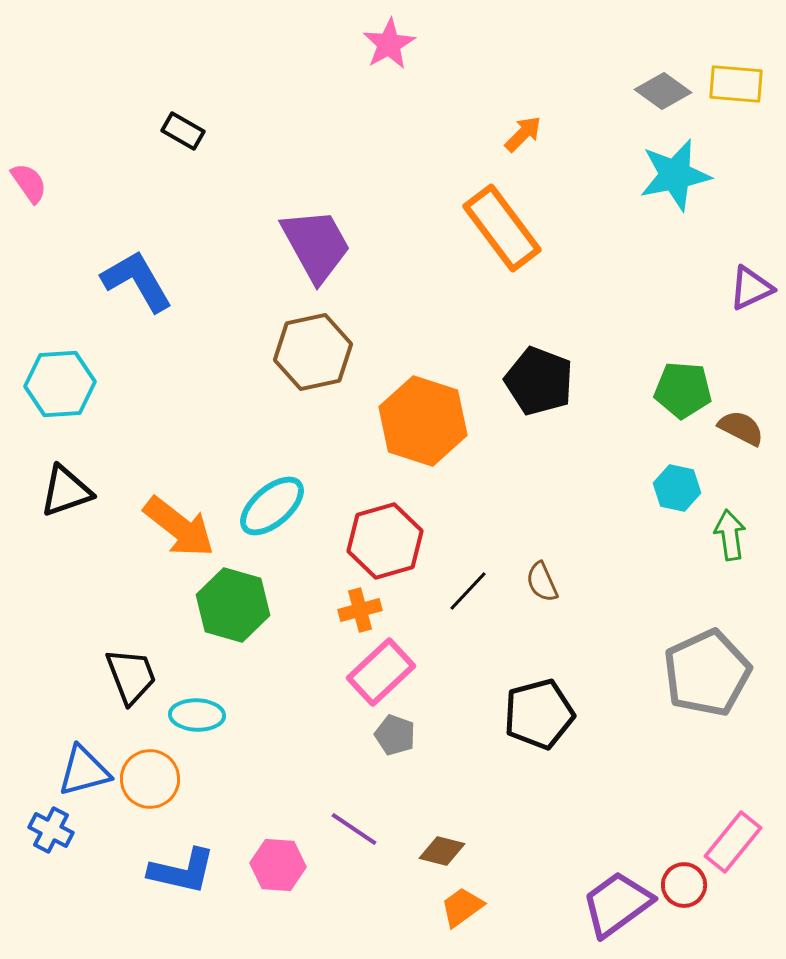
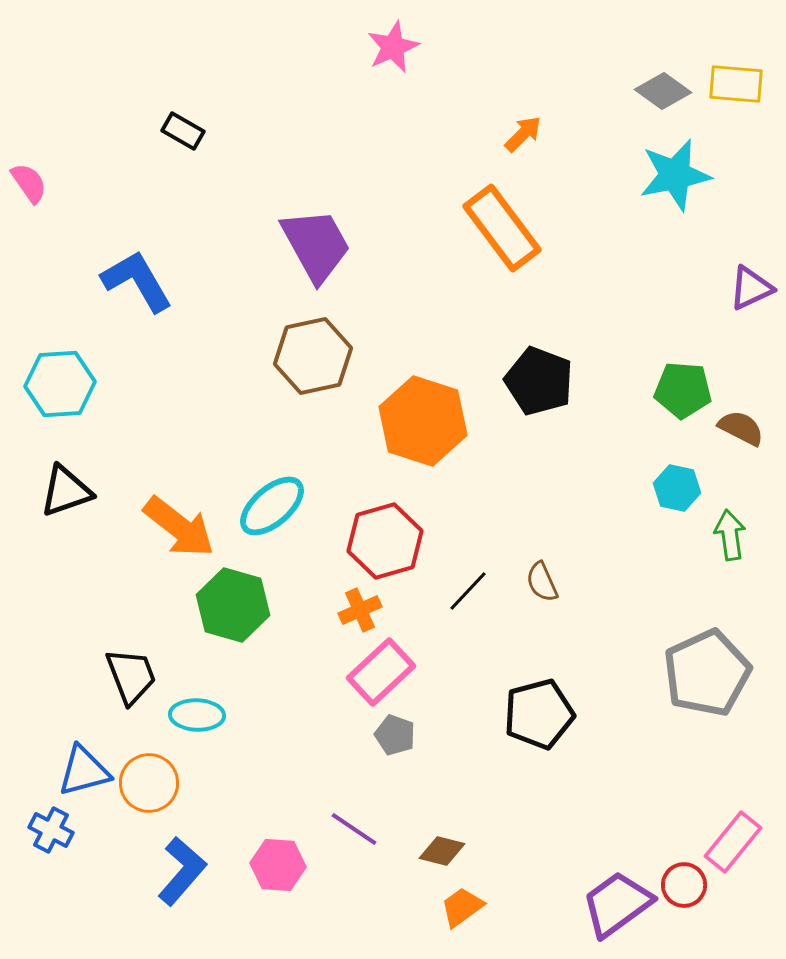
pink star at (389, 44): moved 4 px right, 3 px down; rotated 6 degrees clockwise
brown hexagon at (313, 352): moved 4 px down
orange cross at (360, 610): rotated 9 degrees counterclockwise
orange circle at (150, 779): moved 1 px left, 4 px down
blue L-shape at (182, 871): rotated 62 degrees counterclockwise
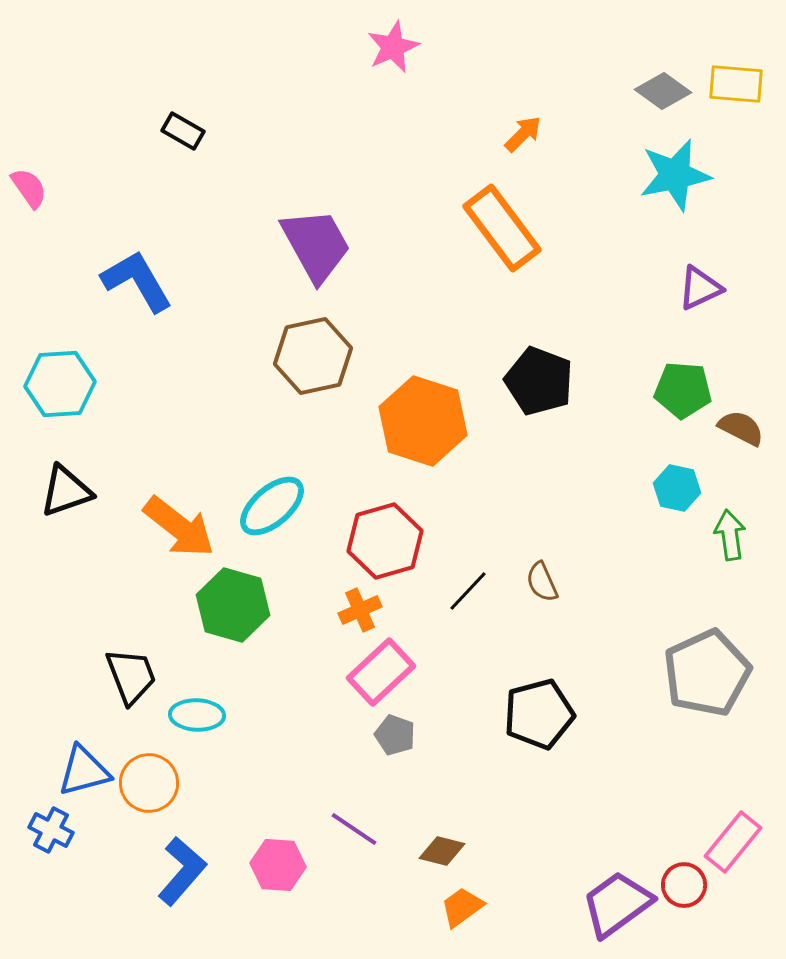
pink semicircle at (29, 183): moved 5 px down
purple triangle at (751, 288): moved 51 px left
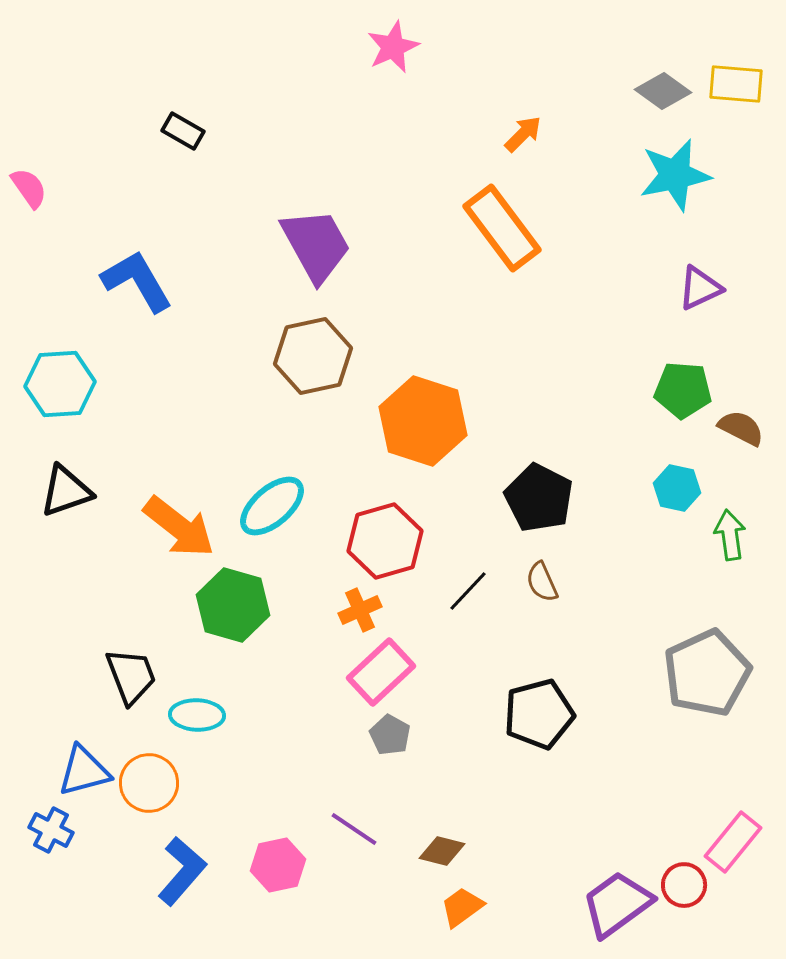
black pentagon at (539, 381): moved 117 px down; rotated 6 degrees clockwise
gray pentagon at (395, 735): moved 5 px left; rotated 9 degrees clockwise
pink hexagon at (278, 865): rotated 16 degrees counterclockwise
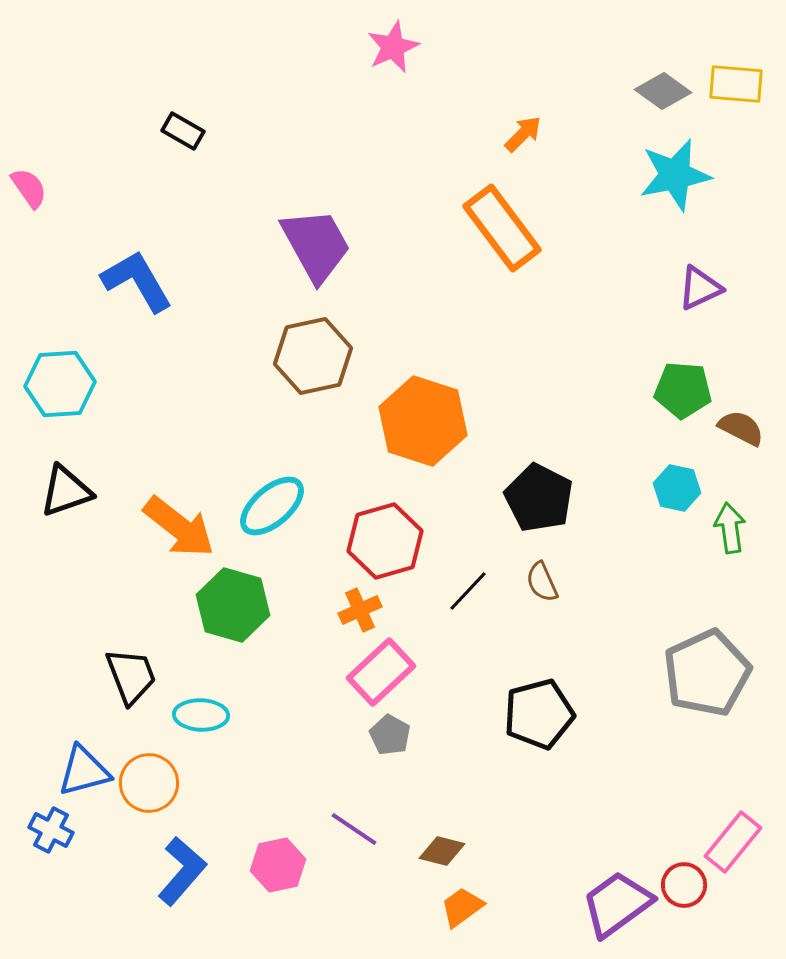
green arrow at (730, 535): moved 7 px up
cyan ellipse at (197, 715): moved 4 px right
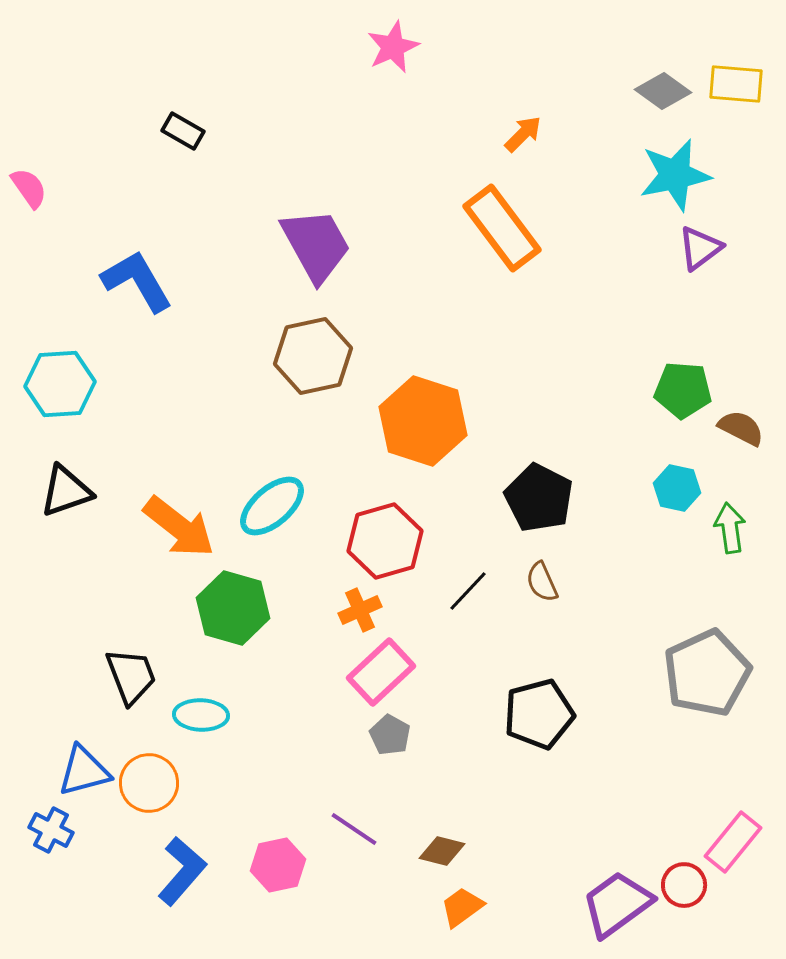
purple triangle at (700, 288): moved 40 px up; rotated 12 degrees counterclockwise
green hexagon at (233, 605): moved 3 px down
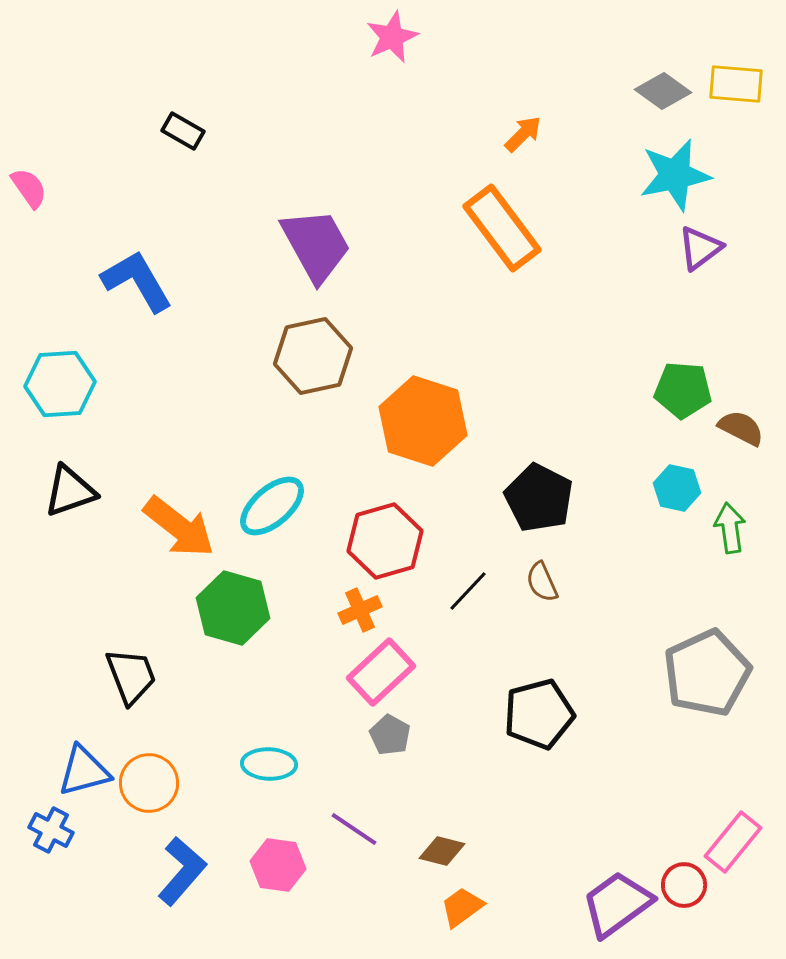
pink star at (393, 47): moved 1 px left, 10 px up
black triangle at (66, 491): moved 4 px right
cyan ellipse at (201, 715): moved 68 px right, 49 px down
pink hexagon at (278, 865): rotated 20 degrees clockwise
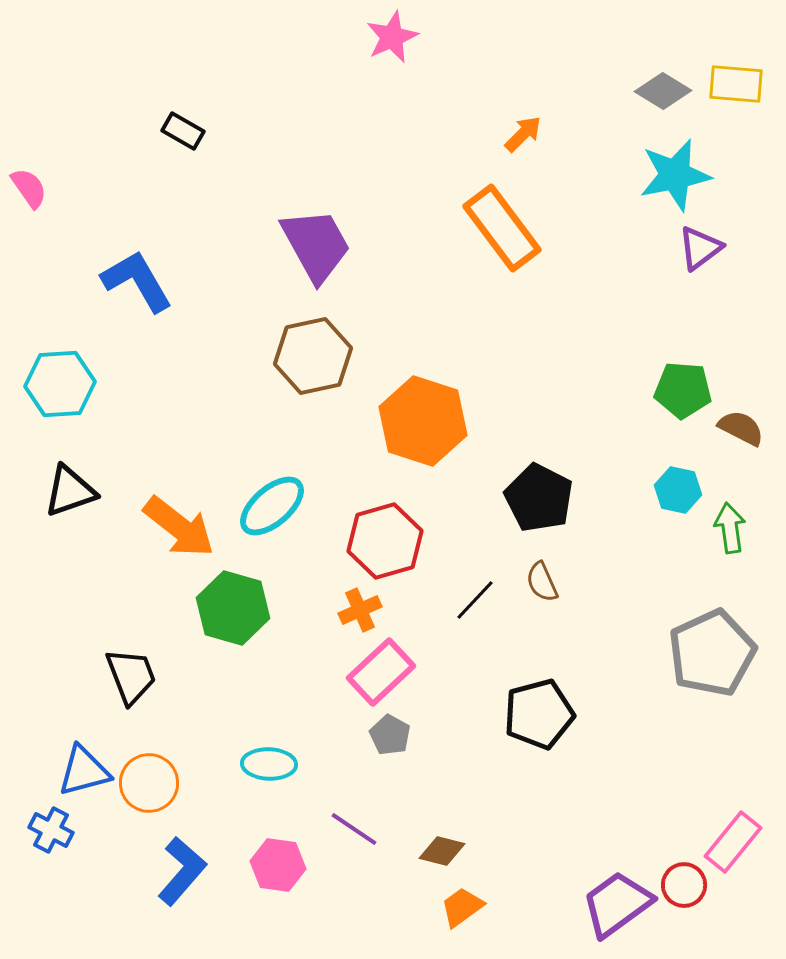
gray diamond at (663, 91): rotated 4 degrees counterclockwise
cyan hexagon at (677, 488): moved 1 px right, 2 px down
black line at (468, 591): moved 7 px right, 9 px down
gray pentagon at (707, 673): moved 5 px right, 20 px up
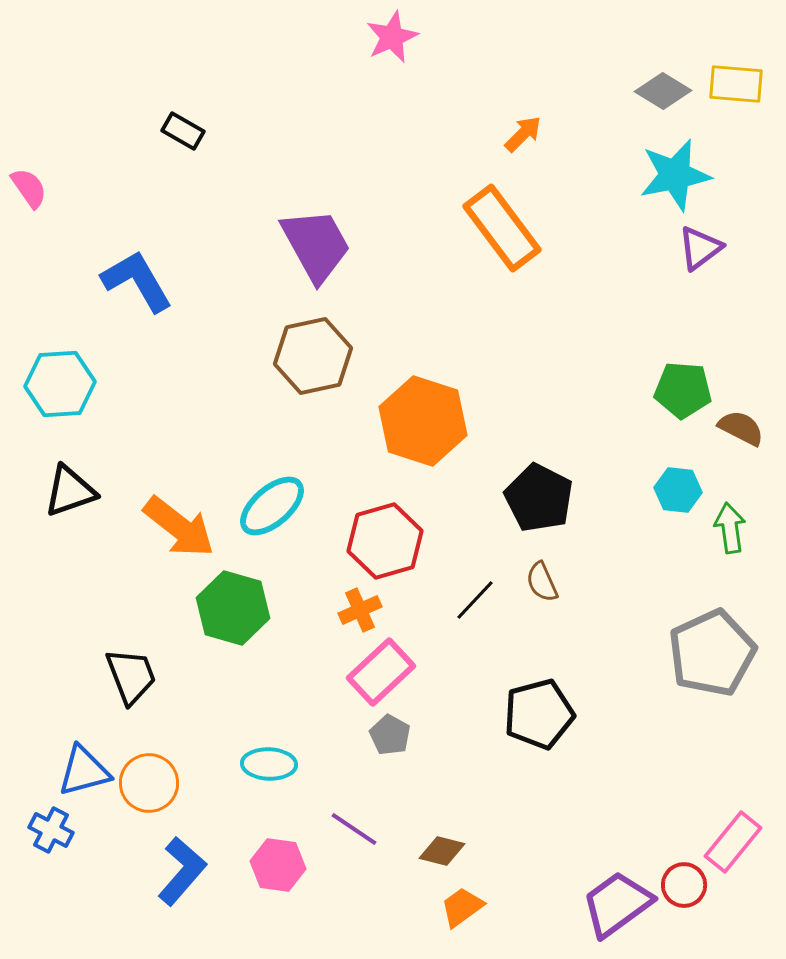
cyan hexagon at (678, 490): rotated 6 degrees counterclockwise
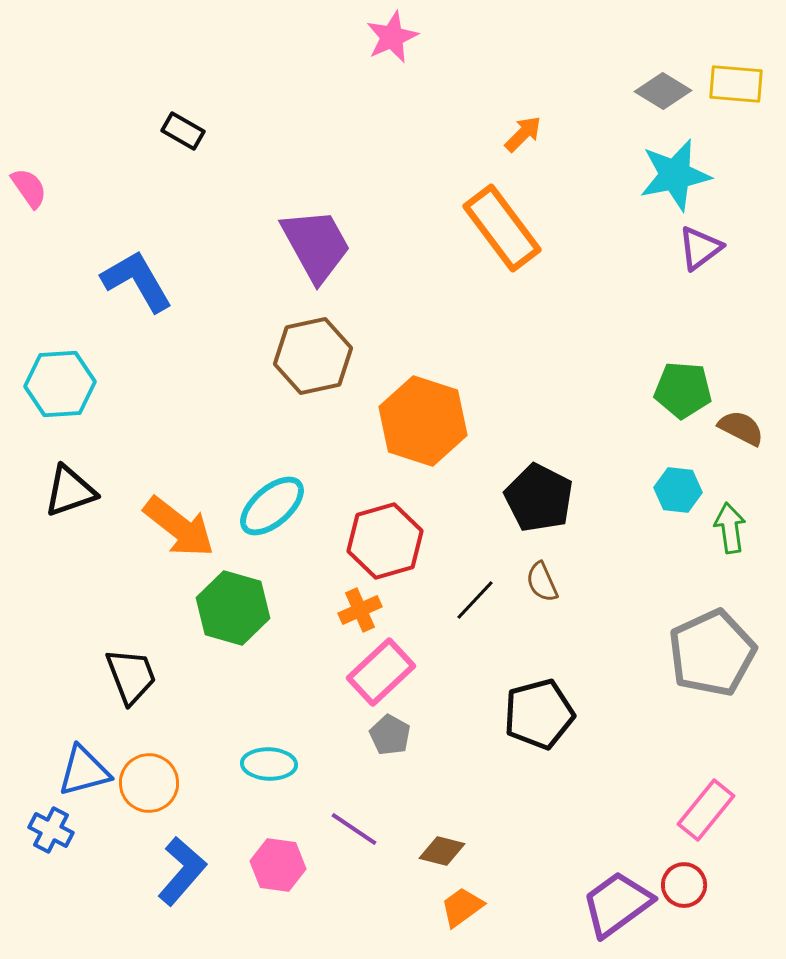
pink rectangle at (733, 842): moved 27 px left, 32 px up
